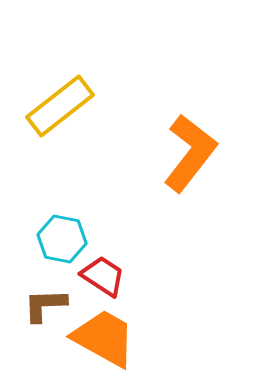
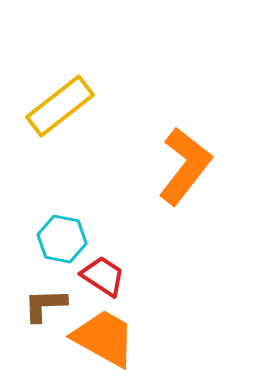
orange L-shape: moved 5 px left, 13 px down
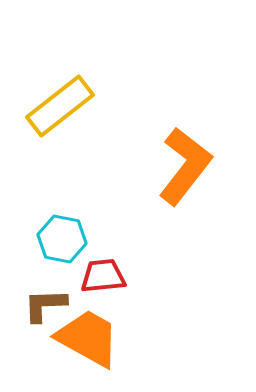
red trapezoid: rotated 39 degrees counterclockwise
orange trapezoid: moved 16 px left
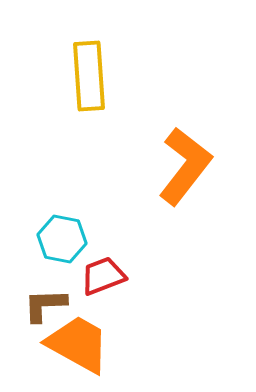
yellow rectangle: moved 29 px right, 30 px up; rotated 56 degrees counterclockwise
red trapezoid: rotated 15 degrees counterclockwise
orange trapezoid: moved 10 px left, 6 px down
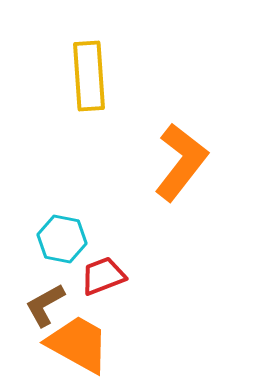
orange L-shape: moved 4 px left, 4 px up
brown L-shape: rotated 27 degrees counterclockwise
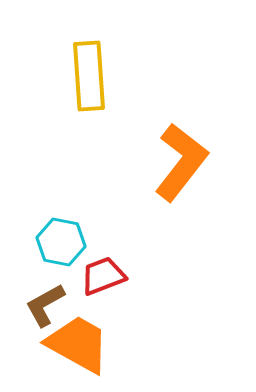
cyan hexagon: moved 1 px left, 3 px down
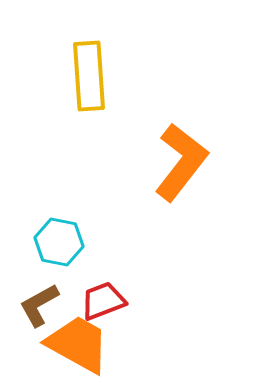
cyan hexagon: moved 2 px left
red trapezoid: moved 25 px down
brown L-shape: moved 6 px left
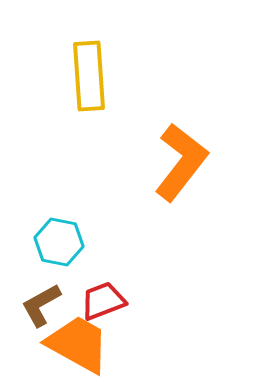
brown L-shape: moved 2 px right
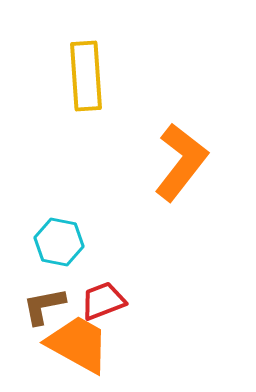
yellow rectangle: moved 3 px left
brown L-shape: moved 3 px right, 1 px down; rotated 18 degrees clockwise
